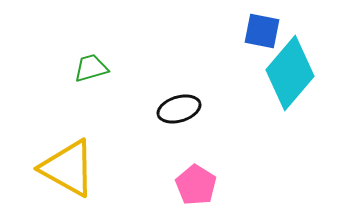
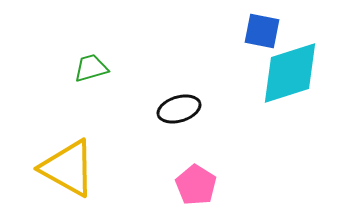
cyan diamond: rotated 32 degrees clockwise
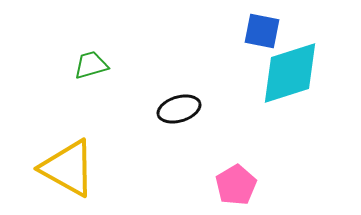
green trapezoid: moved 3 px up
pink pentagon: moved 40 px right; rotated 9 degrees clockwise
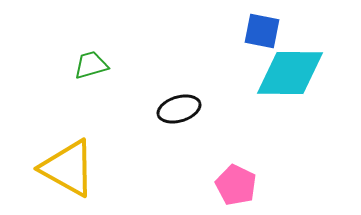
cyan diamond: rotated 18 degrees clockwise
pink pentagon: rotated 15 degrees counterclockwise
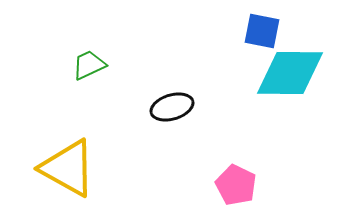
green trapezoid: moved 2 px left; rotated 9 degrees counterclockwise
black ellipse: moved 7 px left, 2 px up
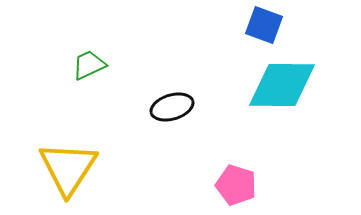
blue square: moved 2 px right, 6 px up; rotated 9 degrees clockwise
cyan diamond: moved 8 px left, 12 px down
yellow triangle: rotated 34 degrees clockwise
pink pentagon: rotated 9 degrees counterclockwise
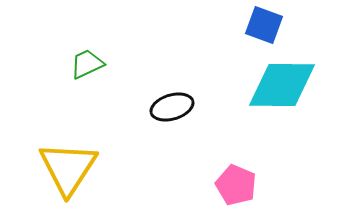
green trapezoid: moved 2 px left, 1 px up
pink pentagon: rotated 6 degrees clockwise
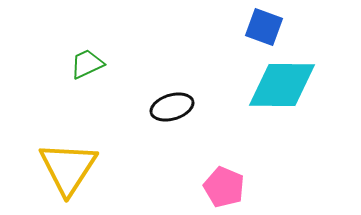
blue square: moved 2 px down
pink pentagon: moved 12 px left, 2 px down
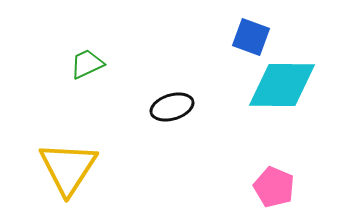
blue square: moved 13 px left, 10 px down
pink pentagon: moved 50 px right
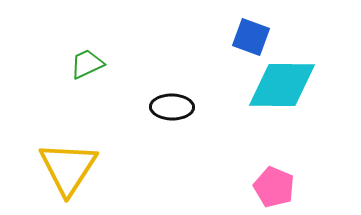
black ellipse: rotated 18 degrees clockwise
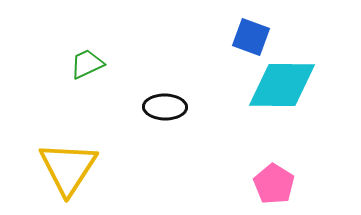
black ellipse: moved 7 px left
pink pentagon: moved 3 px up; rotated 9 degrees clockwise
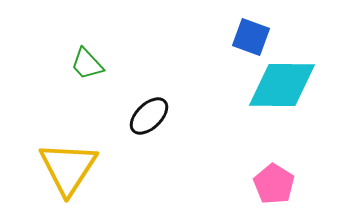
green trapezoid: rotated 108 degrees counterclockwise
black ellipse: moved 16 px left, 9 px down; rotated 45 degrees counterclockwise
